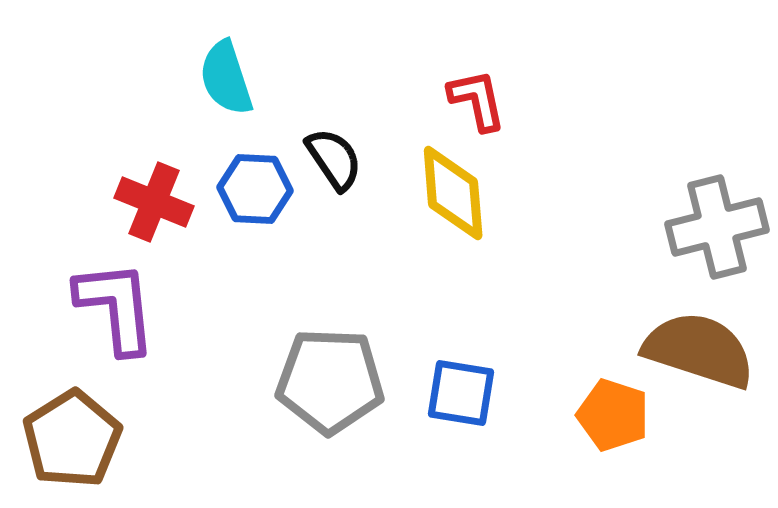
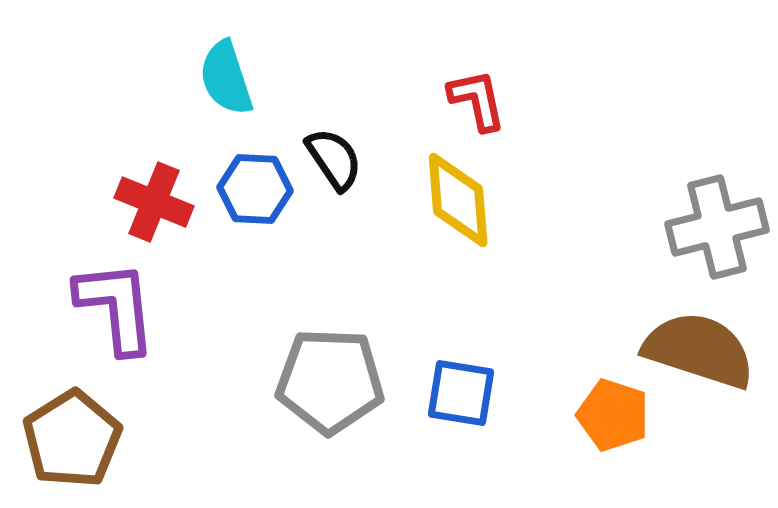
yellow diamond: moved 5 px right, 7 px down
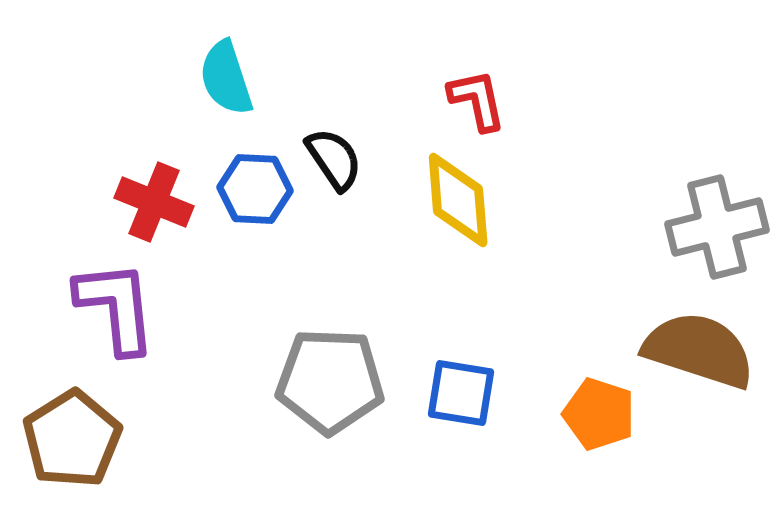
orange pentagon: moved 14 px left, 1 px up
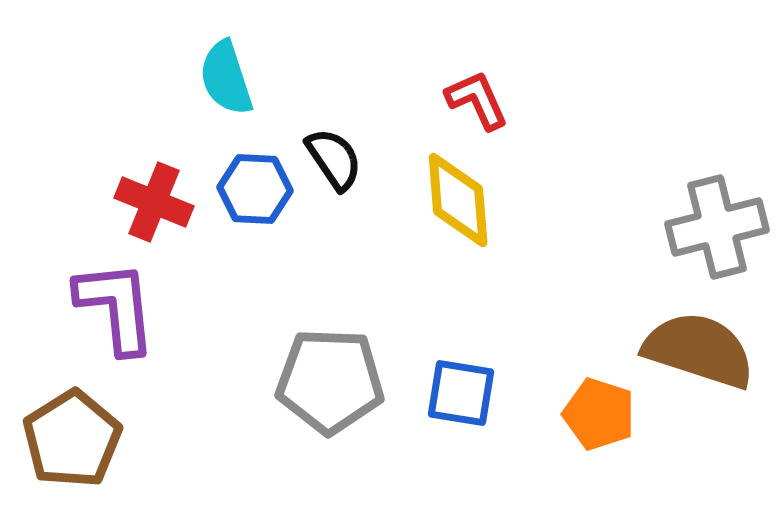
red L-shape: rotated 12 degrees counterclockwise
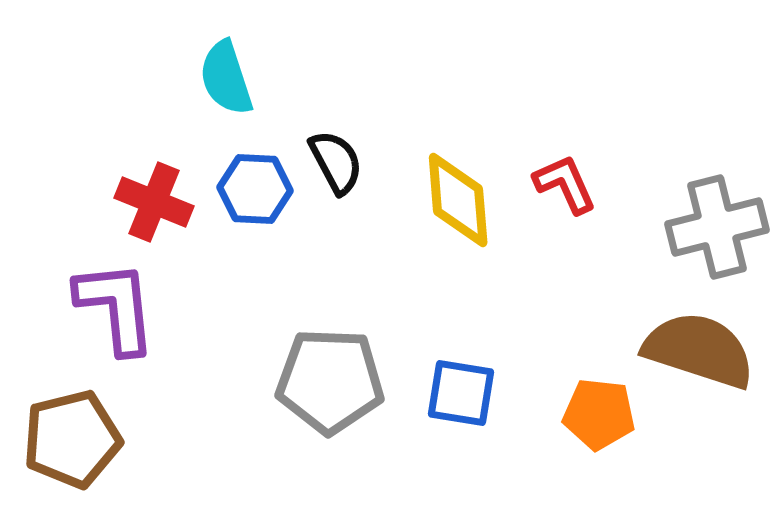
red L-shape: moved 88 px right, 84 px down
black semicircle: moved 2 px right, 3 px down; rotated 6 degrees clockwise
orange pentagon: rotated 12 degrees counterclockwise
brown pentagon: rotated 18 degrees clockwise
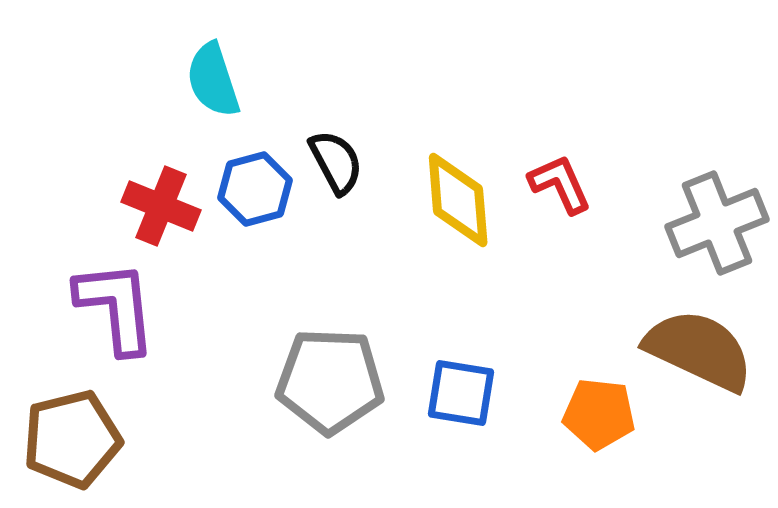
cyan semicircle: moved 13 px left, 2 px down
red L-shape: moved 5 px left
blue hexagon: rotated 18 degrees counterclockwise
red cross: moved 7 px right, 4 px down
gray cross: moved 4 px up; rotated 8 degrees counterclockwise
brown semicircle: rotated 7 degrees clockwise
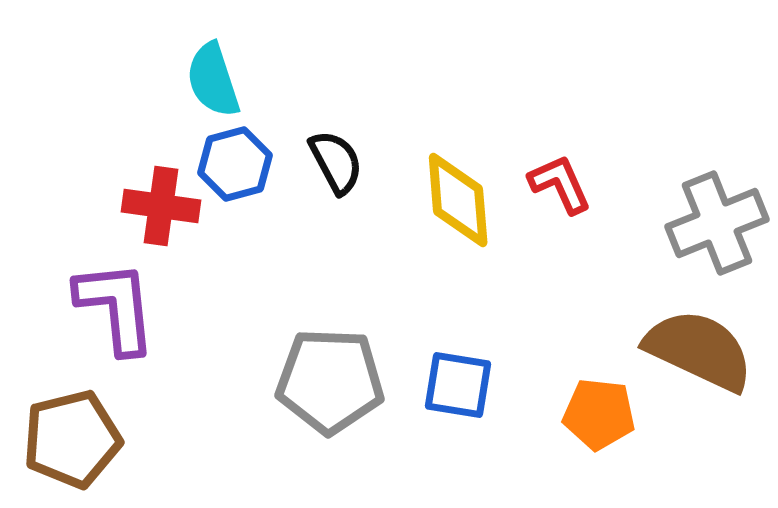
blue hexagon: moved 20 px left, 25 px up
red cross: rotated 14 degrees counterclockwise
blue square: moved 3 px left, 8 px up
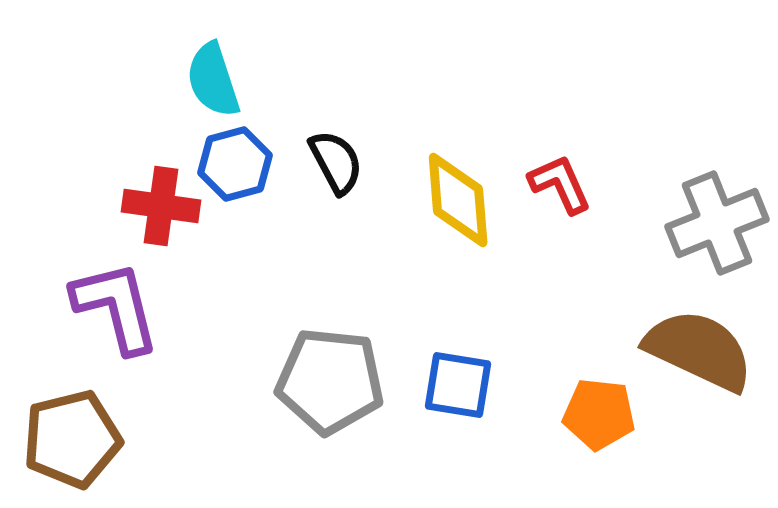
purple L-shape: rotated 8 degrees counterclockwise
gray pentagon: rotated 4 degrees clockwise
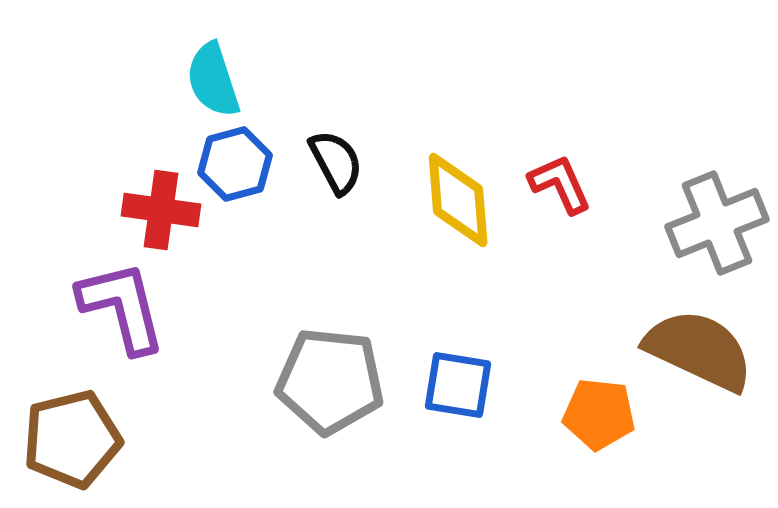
red cross: moved 4 px down
purple L-shape: moved 6 px right
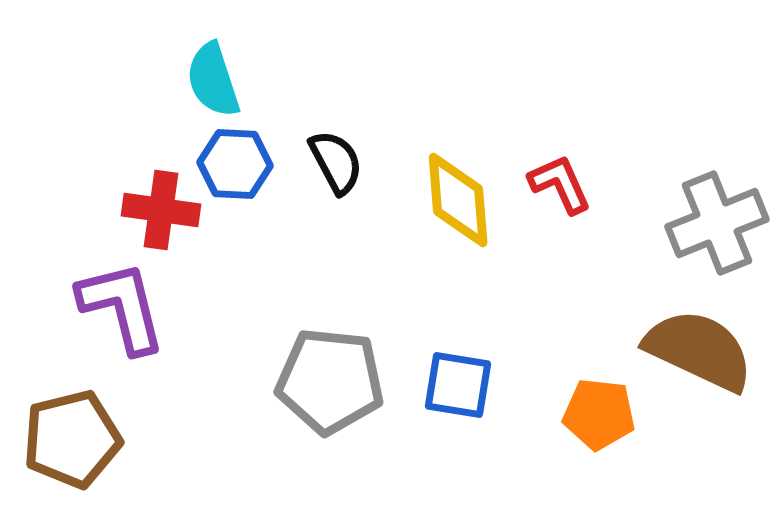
blue hexagon: rotated 18 degrees clockwise
